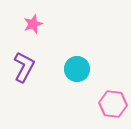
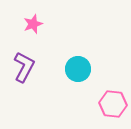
cyan circle: moved 1 px right
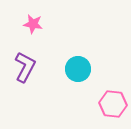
pink star: rotated 30 degrees clockwise
purple L-shape: moved 1 px right
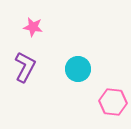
pink star: moved 3 px down
pink hexagon: moved 2 px up
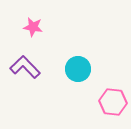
purple L-shape: rotated 72 degrees counterclockwise
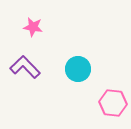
pink hexagon: moved 1 px down
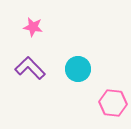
purple L-shape: moved 5 px right, 1 px down
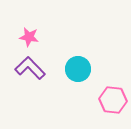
pink star: moved 4 px left, 10 px down
pink hexagon: moved 3 px up
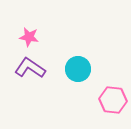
purple L-shape: rotated 12 degrees counterclockwise
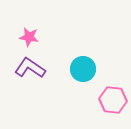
cyan circle: moved 5 px right
